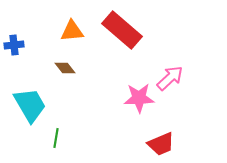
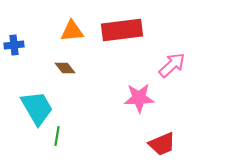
red rectangle: rotated 48 degrees counterclockwise
pink arrow: moved 2 px right, 13 px up
cyan trapezoid: moved 7 px right, 3 px down
green line: moved 1 px right, 2 px up
red trapezoid: moved 1 px right
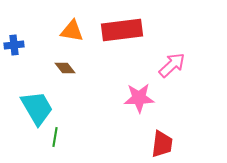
orange triangle: rotated 15 degrees clockwise
green line: moved 2 px left, 1 px down
red trapezoid: rotated 60 degrees counterclockwise
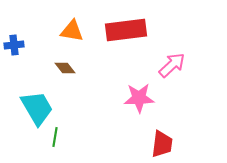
red rectangle: moved 4 px right
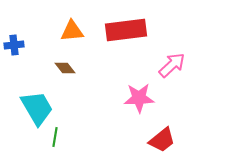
orange triangle: rotated 15 degrees counterclockwise
red trapezoid: moved 4 px up; rotated 44 degrees clockwise
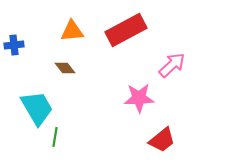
red rectangle: rotated 21 degrees counterclockwise
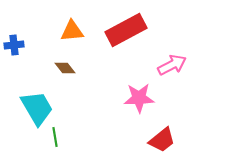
pink arrow: rotated 16 degrees clockwise
green line: rotated 18 degrees counterclockwise
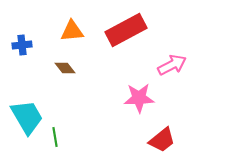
blue cross: moved 8 px right
cyan trapezoid: moved 10 px left, 9 px down
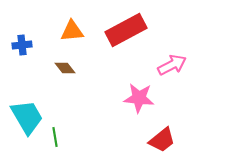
pink star: rotated 8 degrees clockwise
